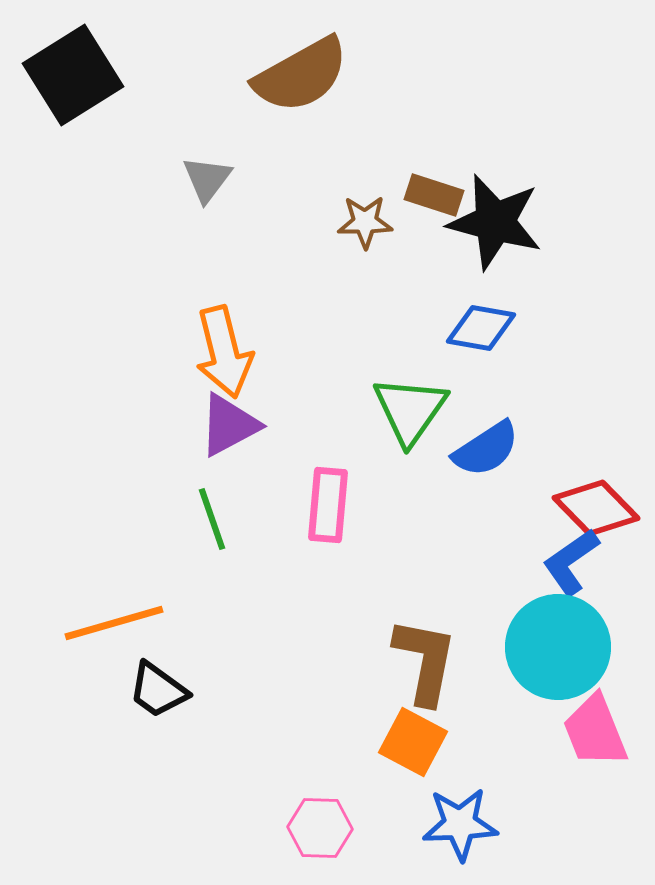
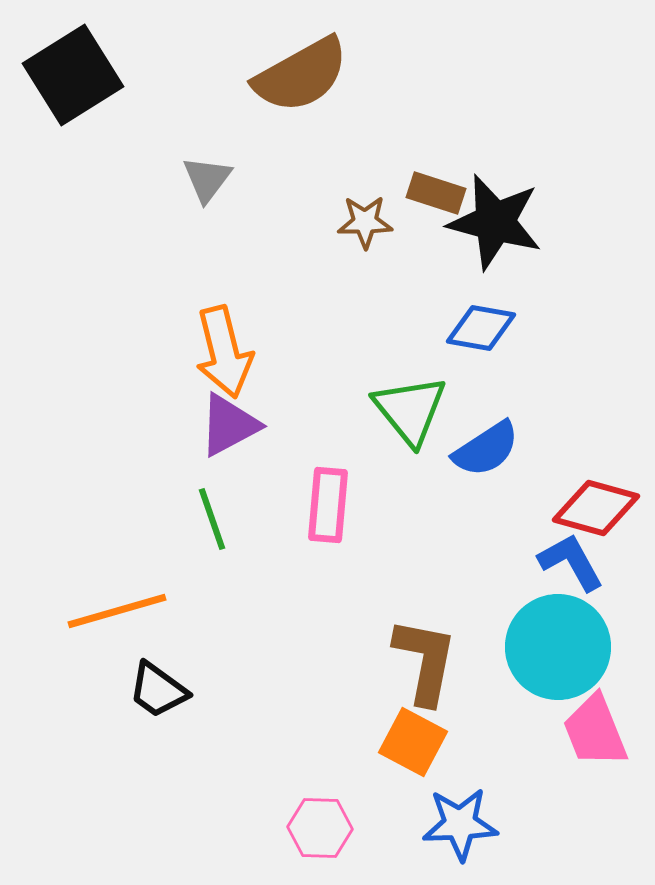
brown rectangle: moved 2 px right, 2 px up
green triangle: rotated 14 degrees counterclockwise
red diamond: rotated 30 degrees counterclockwise
blue L-shape: rotated 96 degrees clockwise
orange line: moved 3 px right, 12 px up
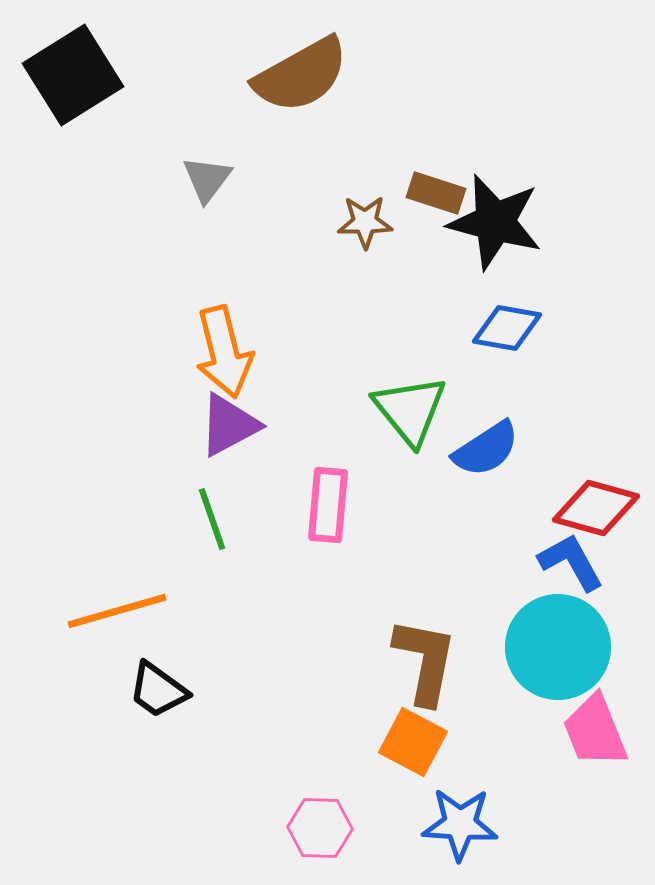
blue diamond: moved 26 px right
blue star: rotated 6 degrees clockwise
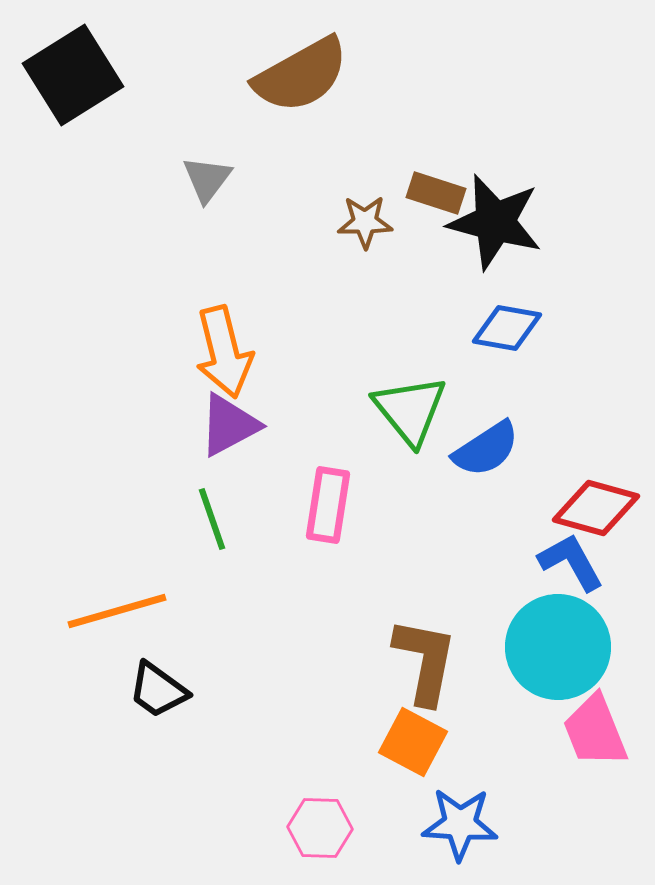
pink rectangle: rotated 4 degrees clockwise
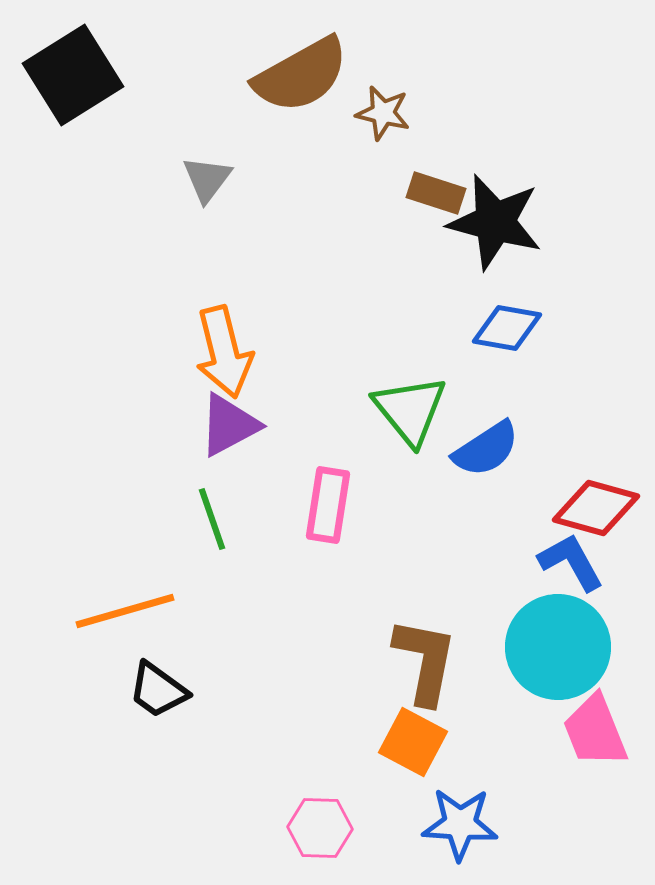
brown star: moved 18 px right, 109 px up; rotated 14 degrees clockwise
orange line: moved 8 px right
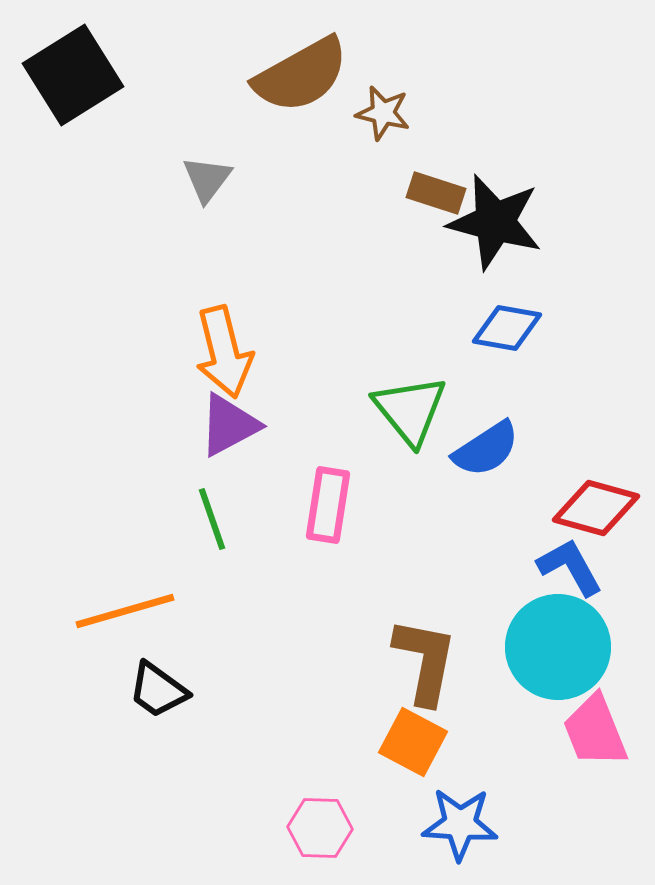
blue L-shape: moved 1 px left, 5 px down
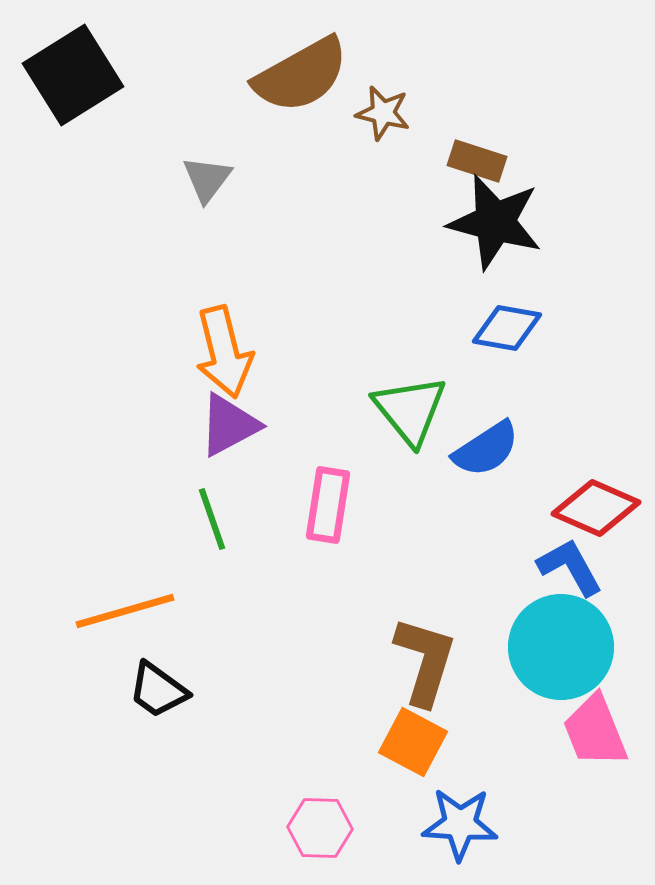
brown rectangle: moved 41 px right, 32 px up
red diamond: rotated 8 degrees clockwise
cyan circle: moved 3 px right
brown L-shape: rotated 6 degrees clockwise
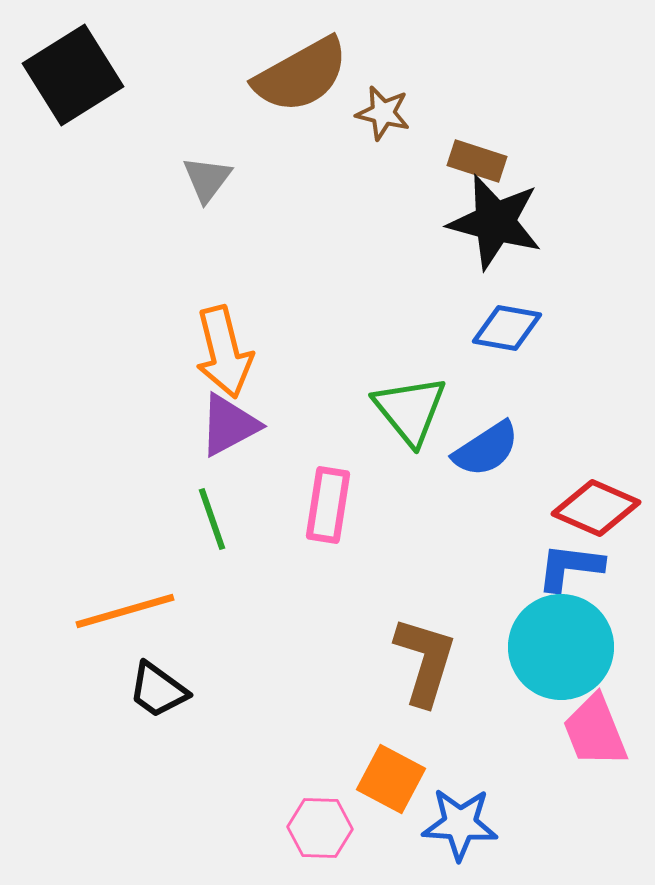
blue L-shape: rotated 54 degrees counterclockwise
orange square: moved 22 px left, 37 px down
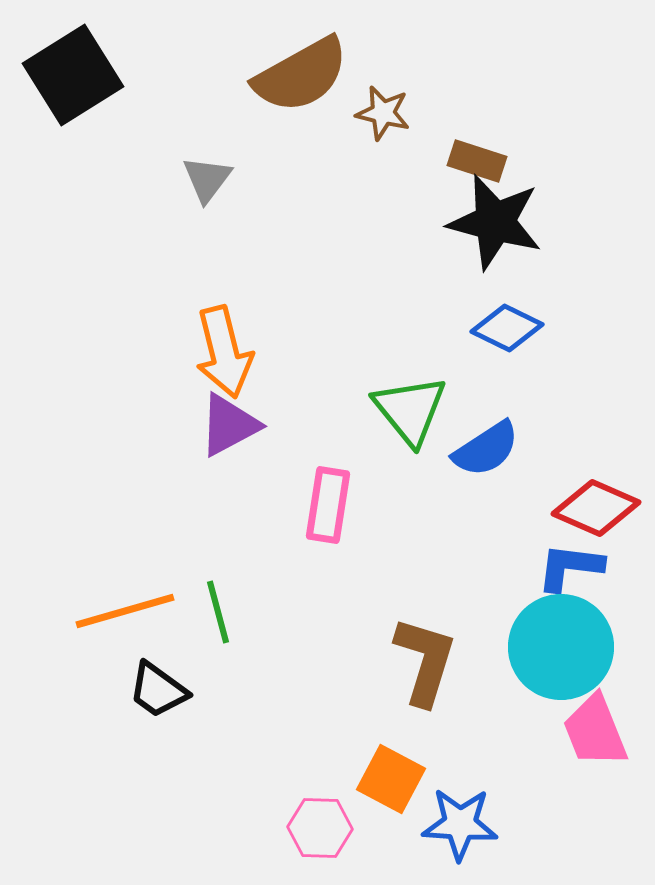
blue diamond: rotated 16 degrees clockwise
green line: moved 6 px right, 93 px down; rotated 4 degrees clockwise
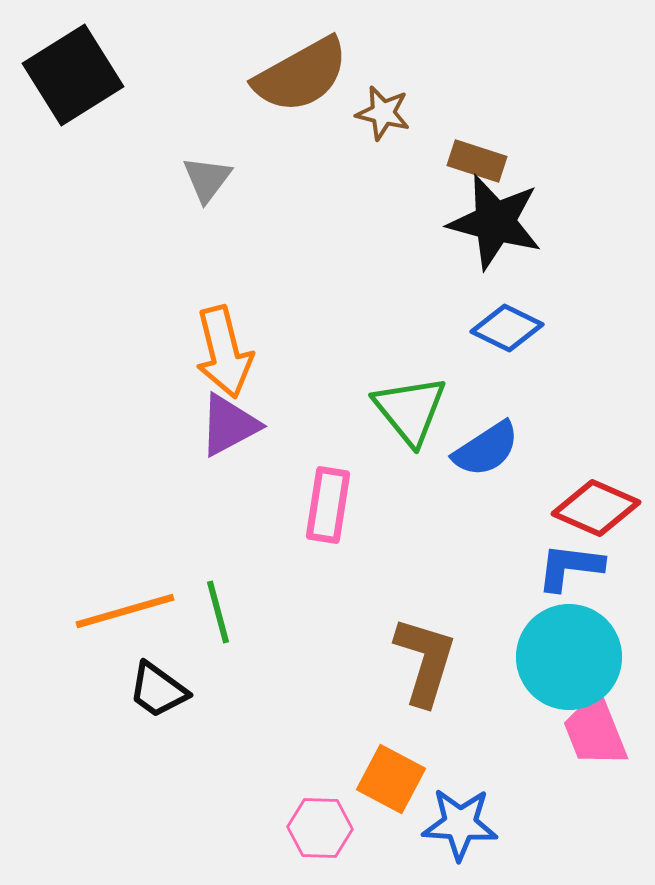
cyan circle: moved 8 px right, 10 px down
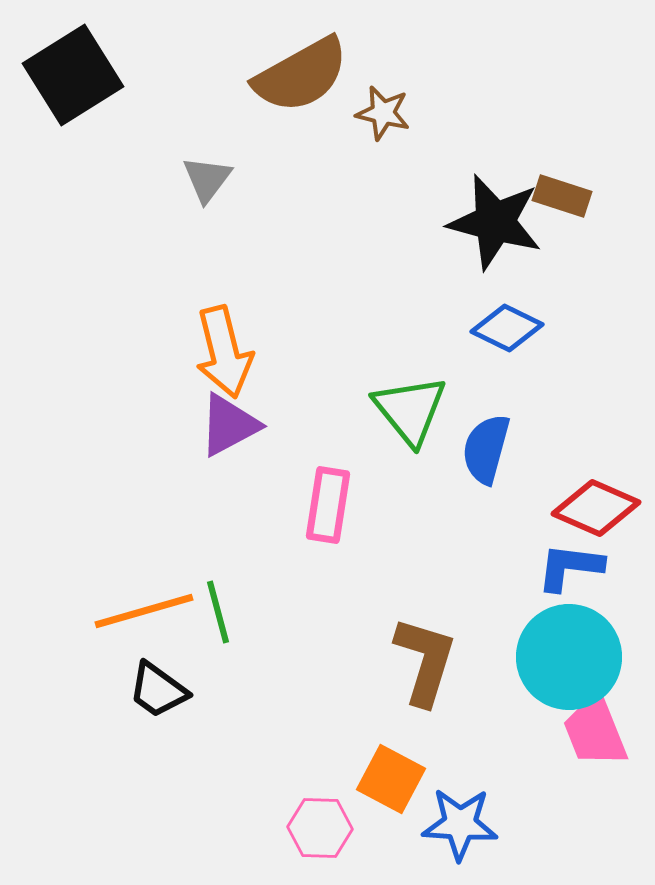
brown rectangle: moved 85 px right, 35 px down
blue semicircle: rotated 138 degrees clockwise
orange line: moved 19 px right
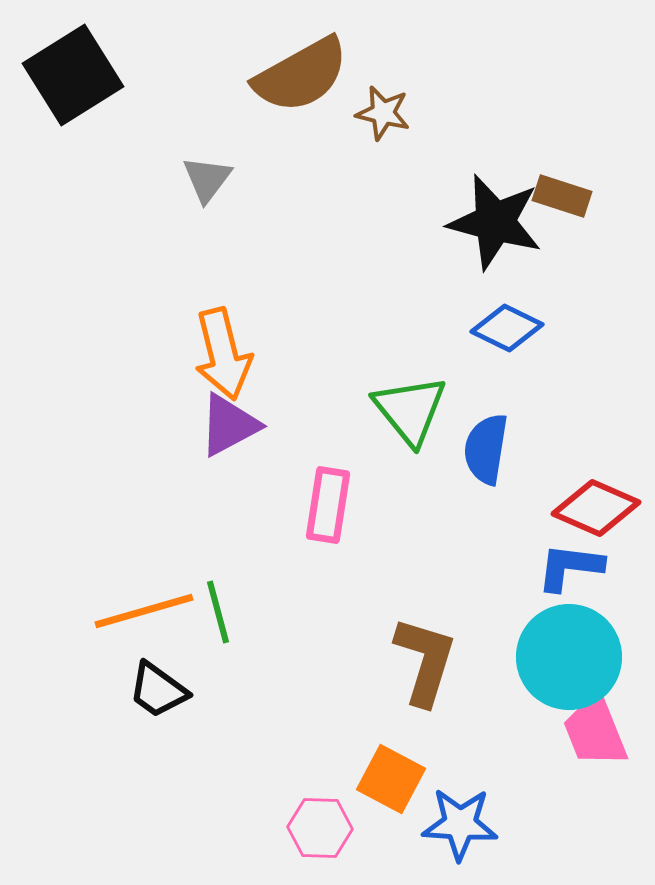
orange arrow: moved 1 px left, 2 px down
blue semicircle: rotated 6 degrees counterclockwise
